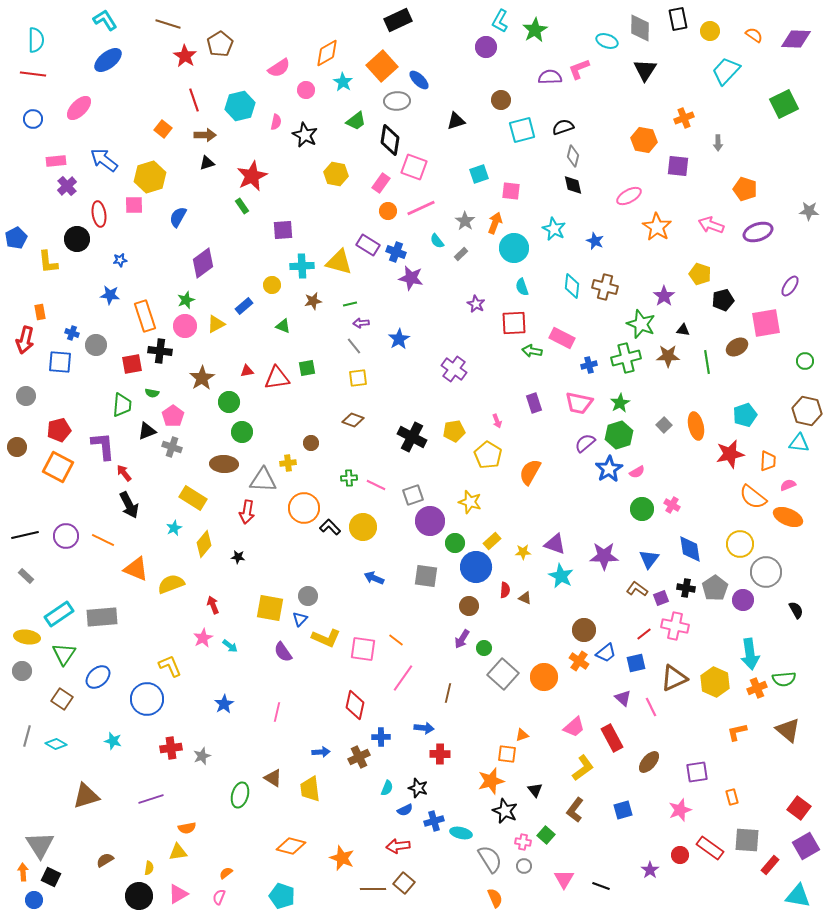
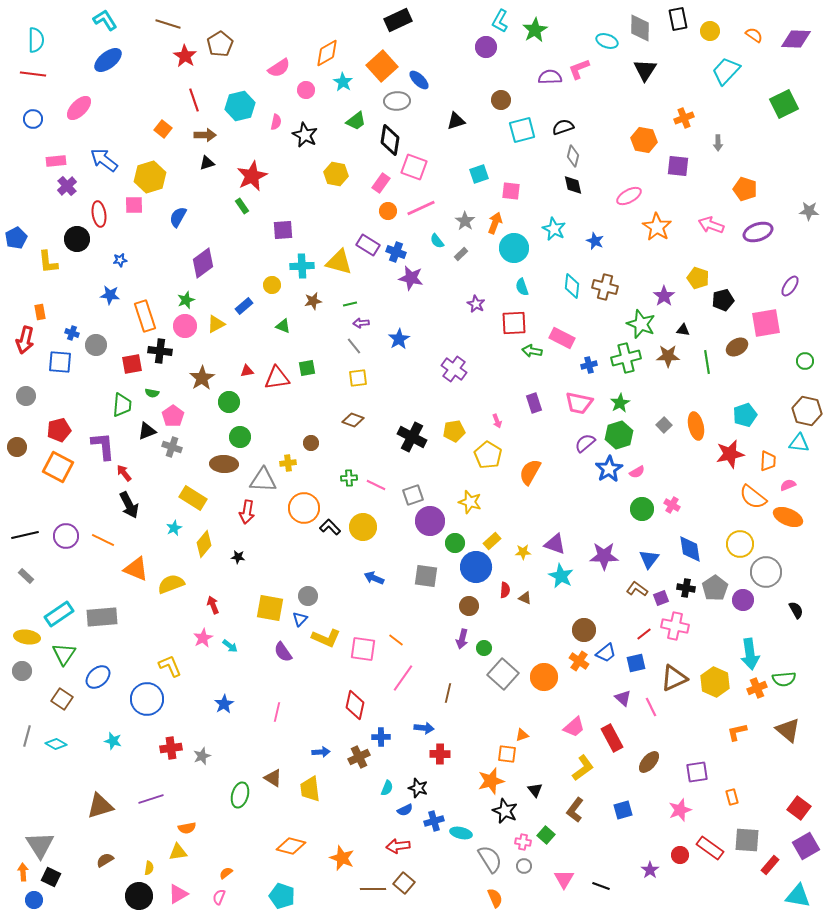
yellow pentagon at (700, 274): moved 2 px left, 4 px down
green circle at (242, 432): moved 2 px left, 5 px down
purple arrow at (462, 639): rotated 18 degrees counterclockwise
brown triangle at (86, 796): moved 14 px right, 10 px down
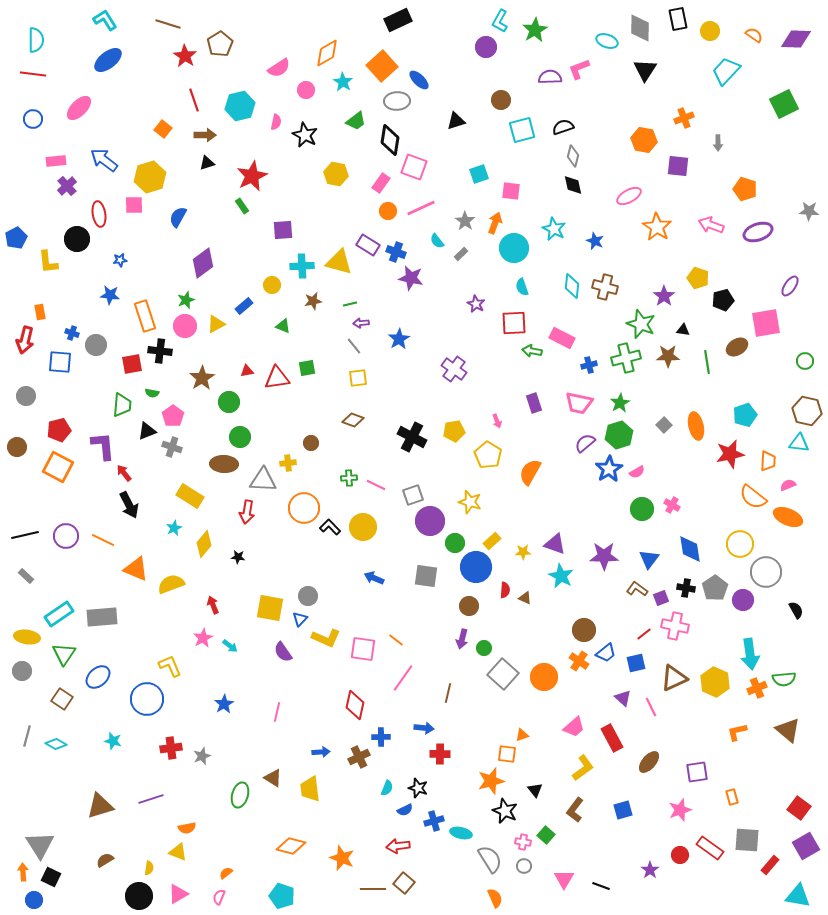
yellow rectangle at (193, 498): moved 3 px left, 2 px up
yellow triangle at (178, 852): rotated 30 degrees clockwise
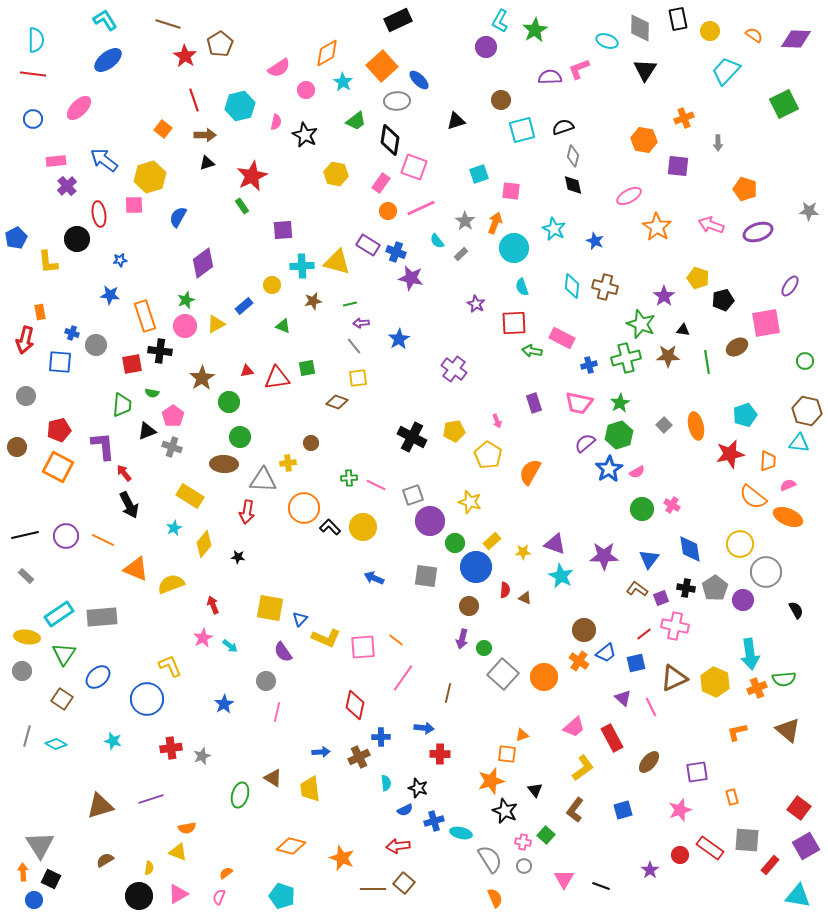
yellow triangle at (339, 262): moved 2 px left
brown diamond at (353, 420): moved 16 px left, 18 px up
gray circle at (308, 596): moved 42 px left, 85 px down
pink square at (363, 649): moved 2 px up; rotated 12 degrees counterclockwise
cyan semicircle at (387, 788): moved 1 px left, 5 px up; rotated 28 degrees counterclockwise
black square at (51, 877): moved 2 px down
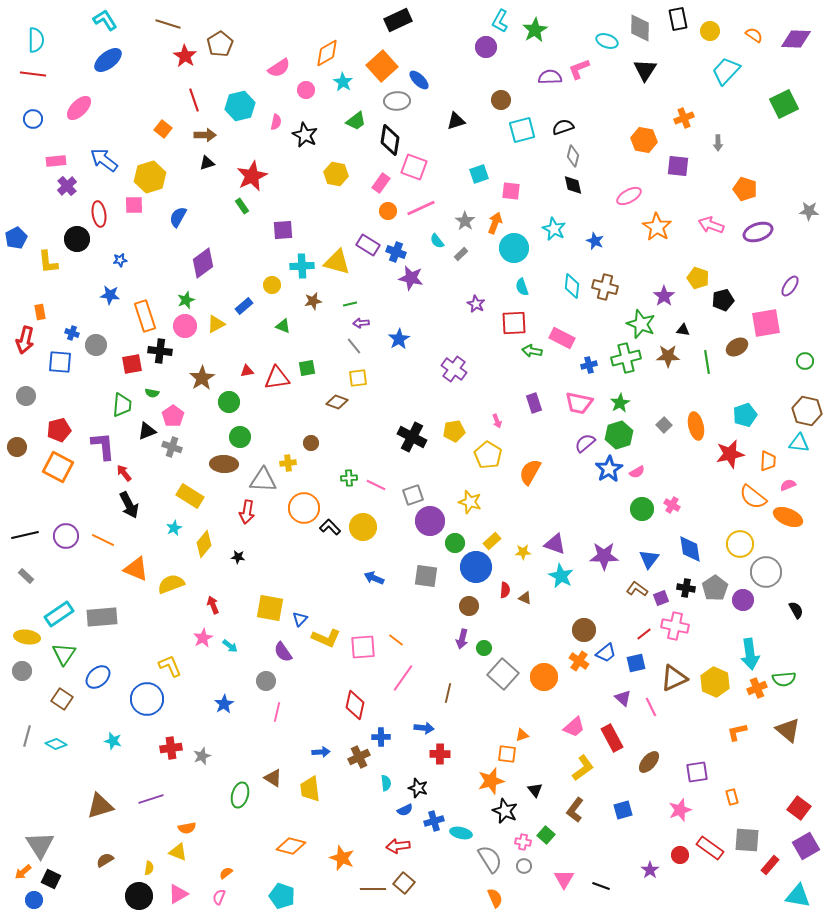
orange arrow at (23, 872): rotated 126 degrees counterclockwise
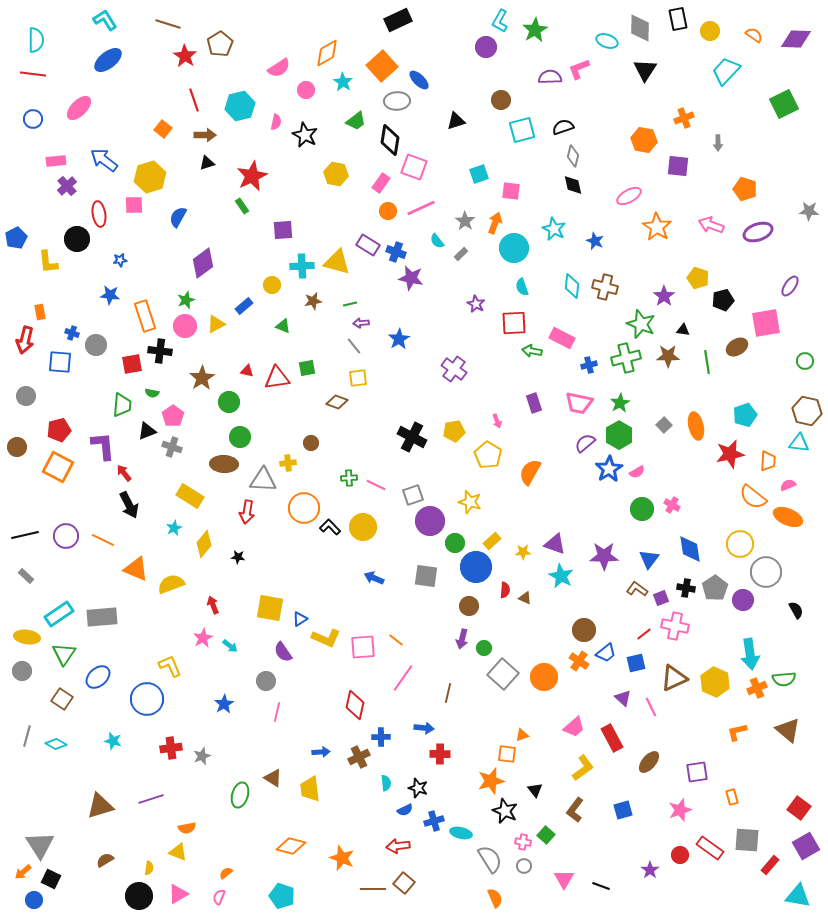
red triangle at (247, 371): rotated 24 degrees clockwise
green hexagon at (619, 435): rotated 12 degrees counterclockwise
blue triangle at (300, 619): rotated 14 degrees clockwise
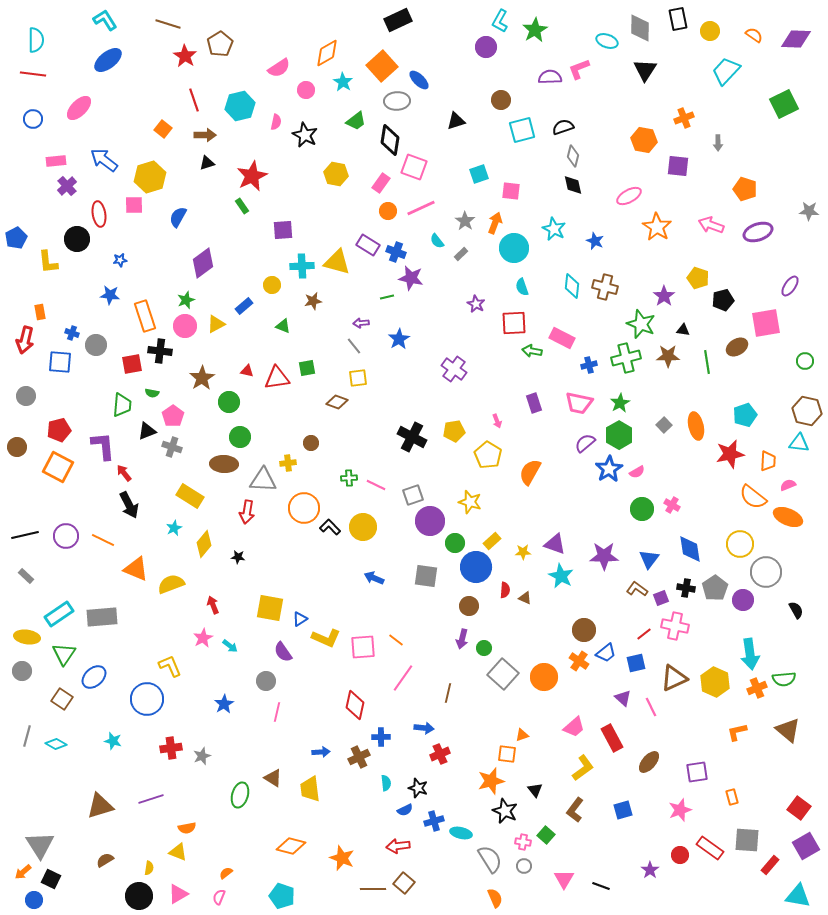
green line at (350, 304): moved 37 px right, 7 px up
blue ellipse at (98, 677): moved 4 px left
red cross at (440, 754): rotated 24 degrees counterclockwise
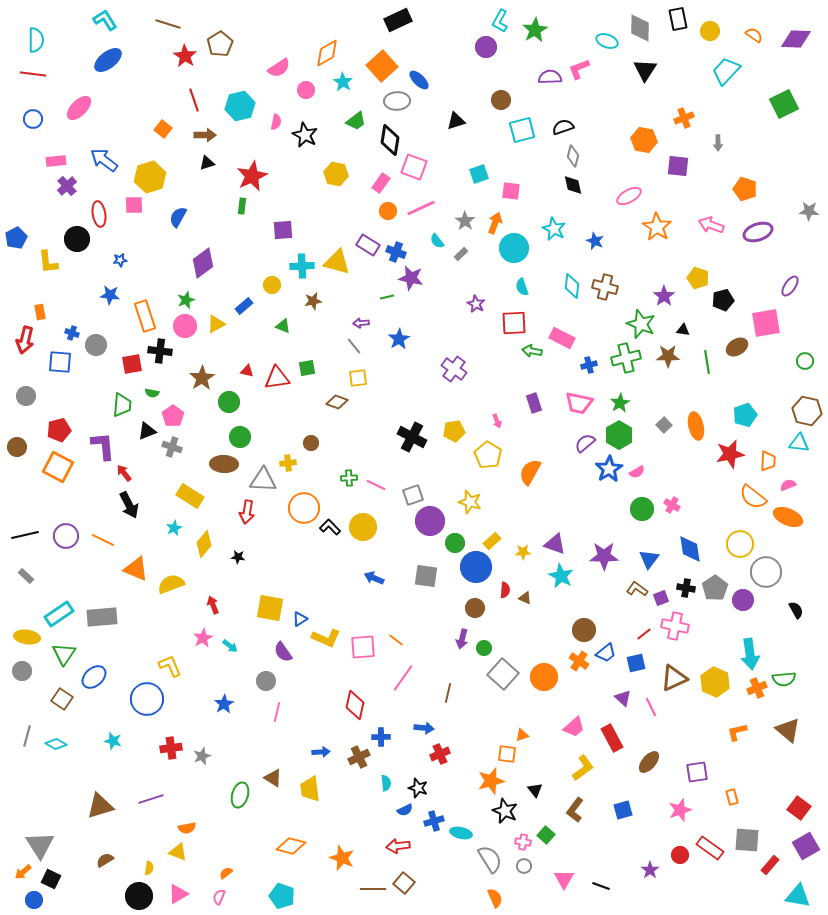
green rectangle at (242, 206): rotated 42 degrees clockwise
brown circle at (469, 606): moved 6 px right, 2 px down
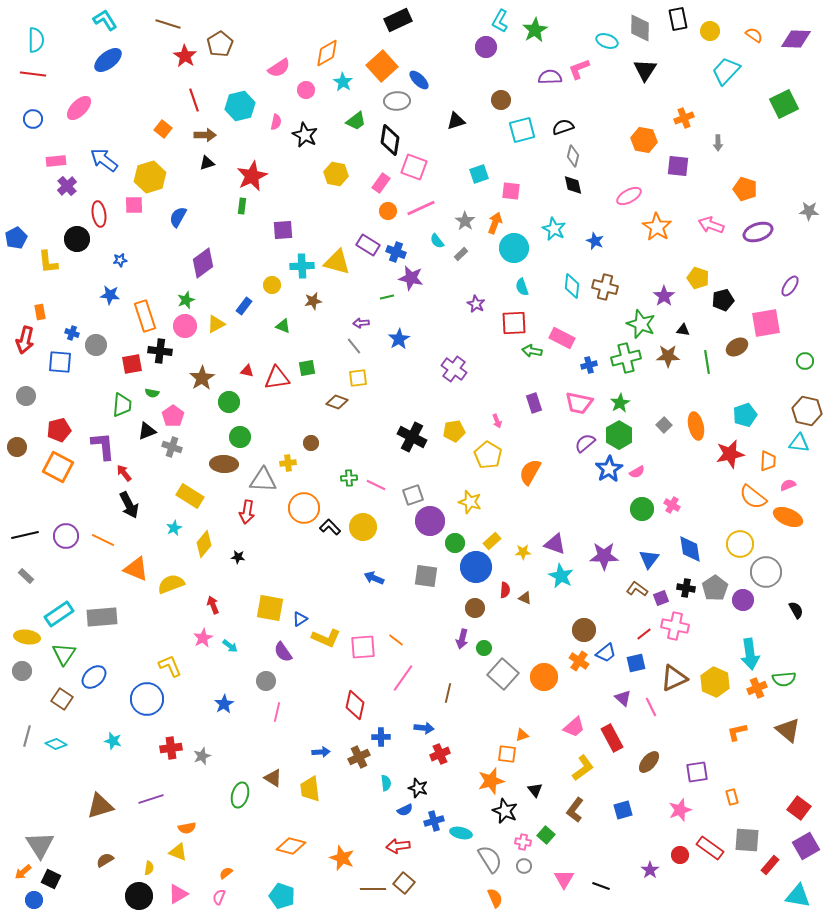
blue rectangle at (244, 306): rotated 12 degrees counterclockwise
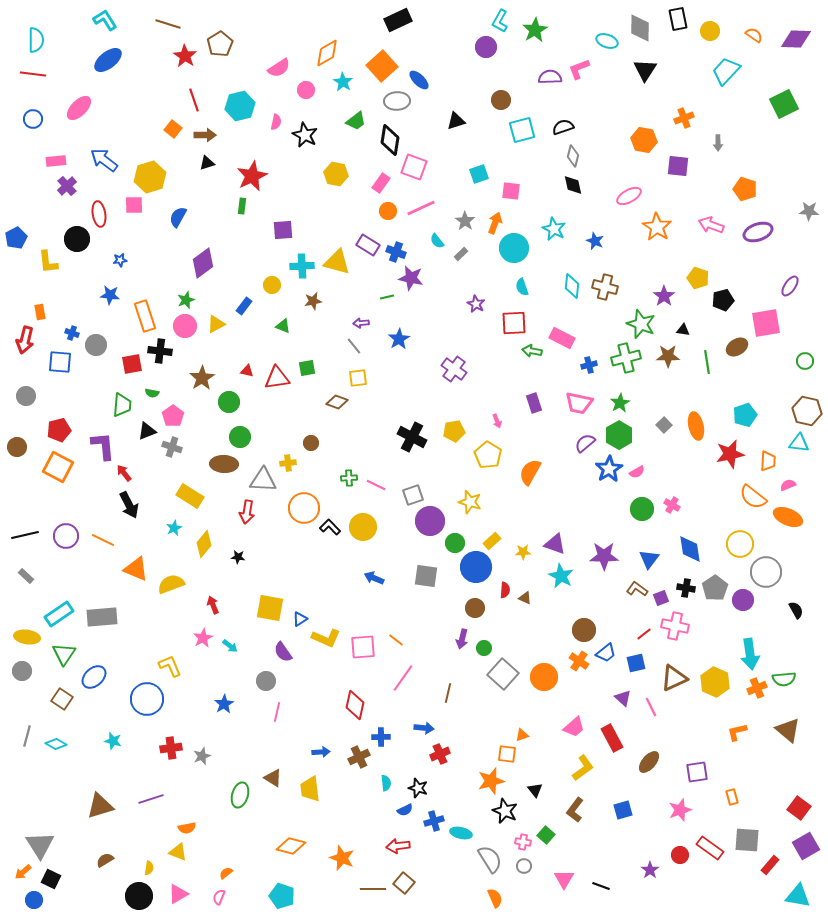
orange square at (163, 129): moved 10 px right
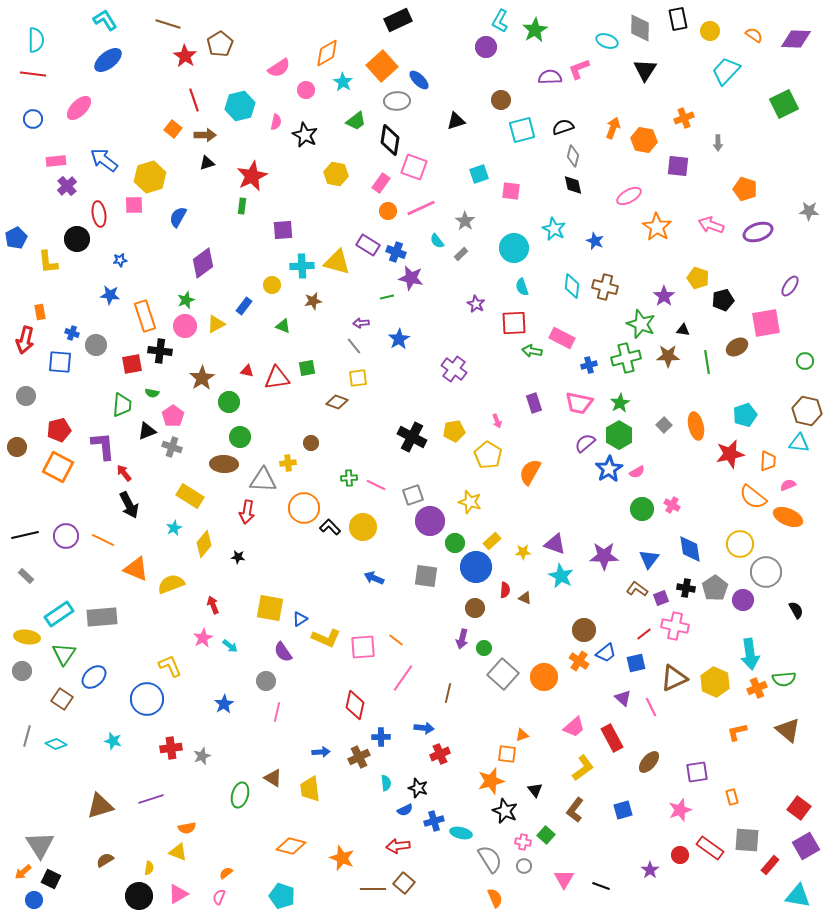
orange arrow at (495, 223): moved 118 px right, 95 px up
